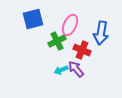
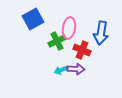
blue square: rotated 15 degrees counterclockwise
pink ellipse: moved 1 px left, 3 px down; rotated 15 degrees counterclockwise
purple arrow: rotated 132 degrees clockwise
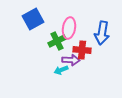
blue arrow: moved 1 px right
red cross: rotated 18 degrees counterclockwise
purple arrow: moved 5 px left, 9 px up
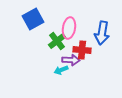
green cross: rotated 12 degrees counterclockwise
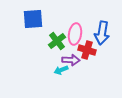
blue square: rotated 25 degrees clockwise
pink ellipse: moved 6 px right, 6 px down
red cross: moved 5 px right; rotated 12 degrees clockwise
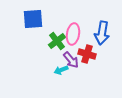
pink ellipse: moved 2 px left
red cross: moved 4 px down
purple arrow: rotated 48 degrees clockwise
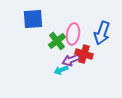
blue arrow: rotated 10 degrees clockwise
red cross: moved 3 px left
purple arrow: rotated 108 degrees clockwise
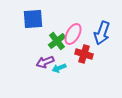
pink ellipse: rotated 20 degrees clockwise
purple arrow: moved 26 px left, 2 px down
cyan arrow: moved 2 px left, 2 px up
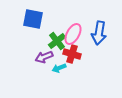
blue square: rotated 15 degrees clockwise
blue arrow: moved 3 px left; rotated 10 degrees counterclockwise
red cross: moved 12 px left
purple arrow: moved 1 px left, 5 px up
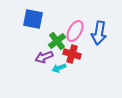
pink ellipse: moved 2 px right, 3 px up
